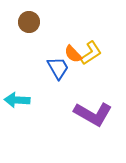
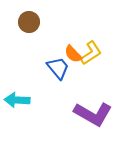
blue trapezoid: rotated 10 degrees counterclockwise
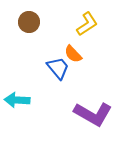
yellow L-shape: moved 4 px left, 29 px up
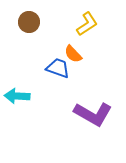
blue trapezoid: rotated 30 degrees counterclockwise
cyan arrow: moved 4 px up
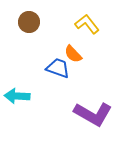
yellow L-shape: rotated 95 degrees counterclockwise
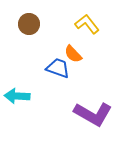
brown circle: moved 2 px down
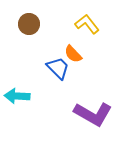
blue trapezoid: rotated 25 degrees clockwise
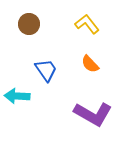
orange semicircle: moved 17 px right, 10 px down
blue trapezoid: moved 12 px left, 2 px down; rotated 10 degrees clockwise
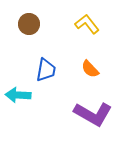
orange semicircle: moved 5 px down
blue trapezoid: rotated 45 degrees clockwise
cyan arrow: moved 1 px right, 1 px up
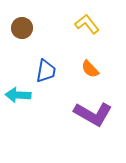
brown circle: moved 7 px left, 4 px down
blue trapezoid: moved 1 px down
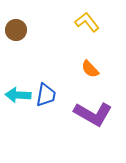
yellow L-shape: moved 2 px up
brown circle: moved 6 px left, 2 px down
blue trapezoid: moved 24 px down
